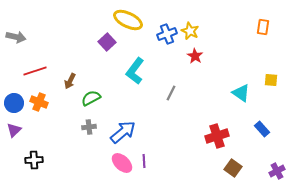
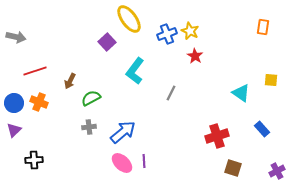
yellow ellipse: moved 1 px right, 1 px up; rotated 28 degrees clockwise
brown square: rotated 18 degrees counterclockwise
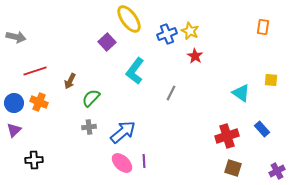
green semicircle: rotated 18 degrees counterclockwise
red cross: moved 10 px right
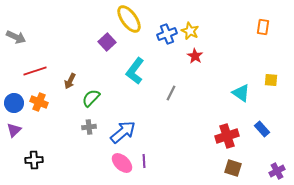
gray arrow: rotated 12 degrees clockwise
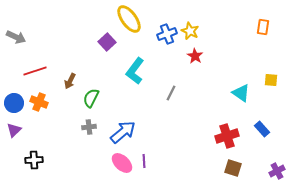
green semicircle: rotated 18 degrees counterclockwise
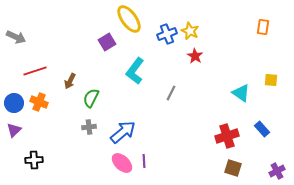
purple square: rotated 12 degrees clockwise
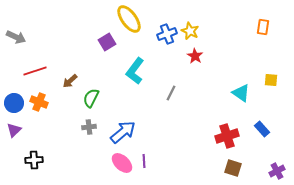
brown arrow: rotated 21 degrees clockwise
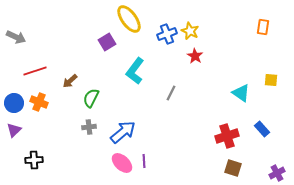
purple cross: moved 2 px down
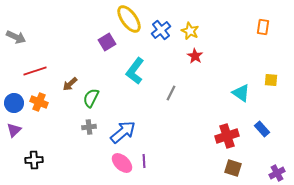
blue cross: moved 6 px left, 4 px up; rotated 18 degrees counterclockwise
brown arrow: moved 3 px down
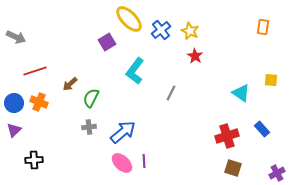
yellow ellipse: rotated 8 degrees counterclockwise
